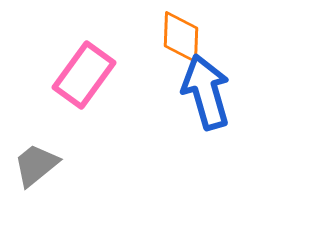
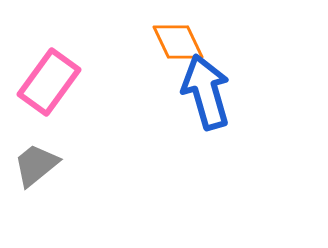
orange diamond: moved 3 px left, 5 px down; rotated 28 degrees counterclockwise
pink rectangle: moved 35 px left, 7 px down
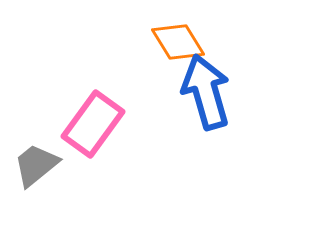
orange diamond: rotated 6 degrees counterclockwise
pink rectangle: moved 44 px right, 42 px down
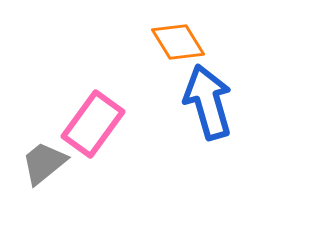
blue arrow: moved 2 px right, 10 px down
gray trapezoid: moved 8 px right, 2 px up
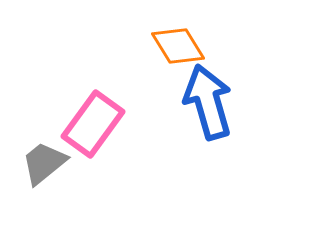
orange diamond: moved 4 px down
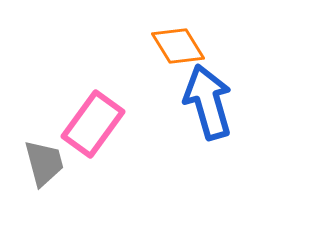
gray trapezoid: rotated 114 degrees clockwise
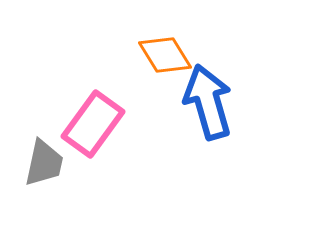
orange diamond: moved 13 px left, 9 px down
gray trapezoid: rotated 27 degrees clockwise
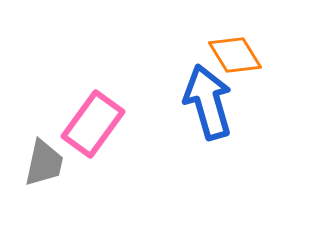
orange diamond: moved 70 px right
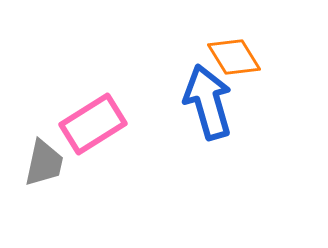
orange diamond: moved 1 px left, 2 px down
pink rectangle: rotated 22 degrees clockwise
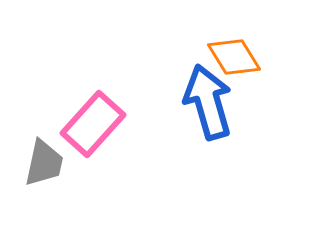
pink rectangle: rotated 16 degrees counterclockwise
